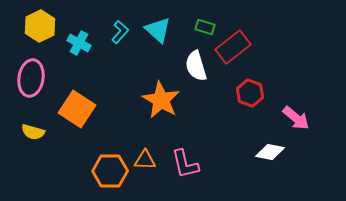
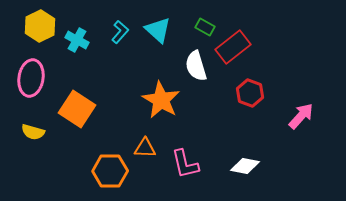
green rectangle: rotated 12 degrees clockwise
cyan cross: moved 2 px left, 3 px up
pink arrow: moved 5 px right, 2 px up; rotated 88 degrees counterclockwise
white diamond: moved 25 px left, 14 px down
orange triangle: moved 12 px up
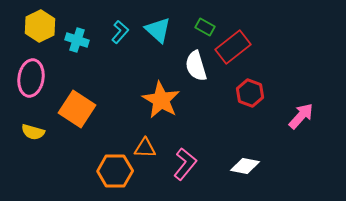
cyan cross: rotated 10 degrees counterclockwise
pink L-shape: rotated 128 degrees counterclockwise
orange hexagon: moved 5 px right
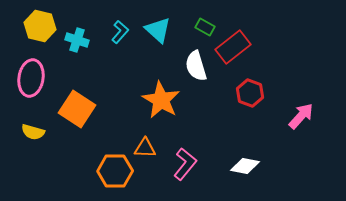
yellow hexagon: rotated 20 degrees counterclockwise
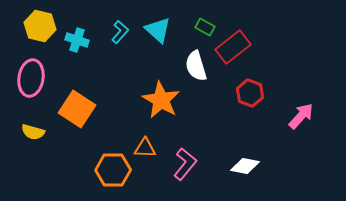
orange hexagon: moved 2 px left, 1 px up
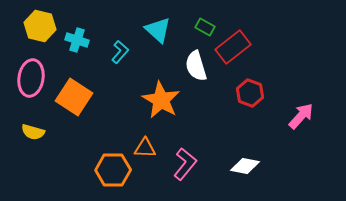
cyan L-shape: moved 20 px down
orange square: moved 3 px left, 12 px up
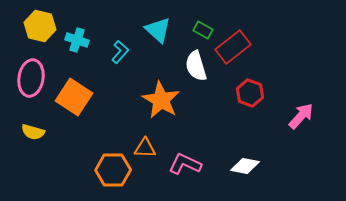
green rectangle: moved 2 px left, 3 px down
pink L-shape: rotated 104 degrees counterclockwise
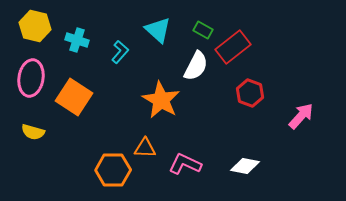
yellow hexagon: moved 5 px left
white semicircle: rotated 136 degrees counterclockwise
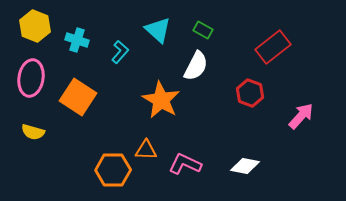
yellow hexagon: rotated 8 degrees clockwise
red rectangle: moved 40 px right
orange square: moved 4 px right
orange triangle: moved 1 px right, 2 px down
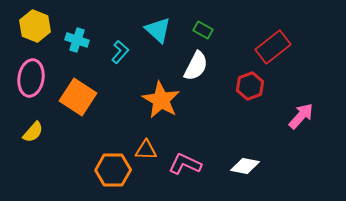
red hexagon: moved 7 px up; rotated 20 degrees clockwise
yellow semicircle: rotated 65 degrees counterclockwise
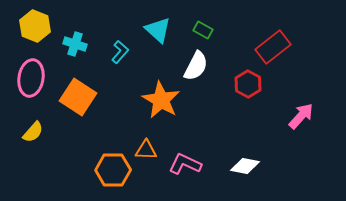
cyan cross: moved 2 px left, 4 px down
red hexagon: moved 2 px left, 2 px up; rotated 12 degrees counterclockwise
